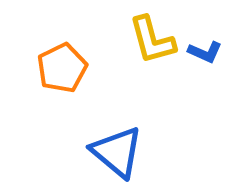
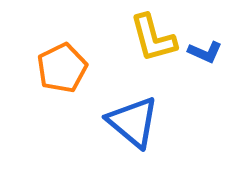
yellow L-shape: moved 1 px right, 2 px up
blue triangle: moved 16 px right, 30 px up
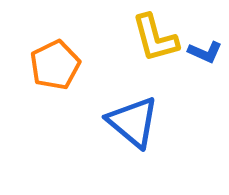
yellow L-shape: moved 2 px right
orange pentagon: moved 7 px left, 3 px up
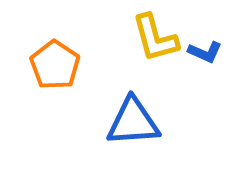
orange pentagon: rotated 12 degrees counterclockwise
blue triangle: rotated 44 degrees counterclockwise
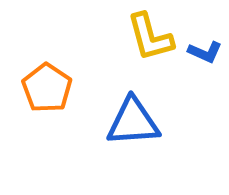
yellow L-shape: moved 5 px left, 1 px up
orange pentagon: moved 8 px left, 23 px down
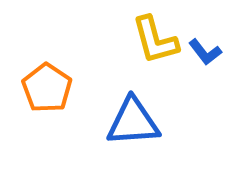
yellow L-shape: moved 5 px right, 3 px down
blue L-shape: rotated 28 degrees clockwise
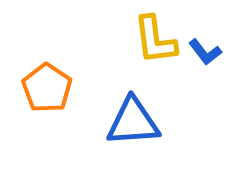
yellow L-shape: rotated 8 degrees clockwise
